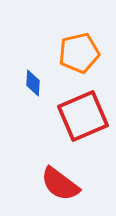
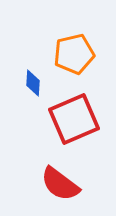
orange pentagon: moved 5 px left, 1 px down
red square: moved 9 px left, 3 px down
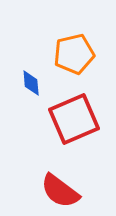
blue diamond: moved 2 px left; rotated 8 degrees counterclockwise
red semicircle: moved 7 px down
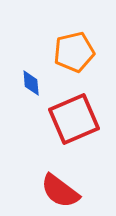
orange pentagon: moved 2 px up
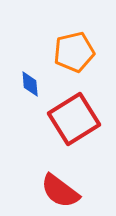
blue diamond: moved 1 px left, 1 px down
red square: rotated 9 degrees counterclockwise
